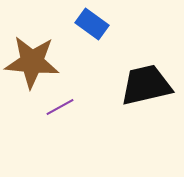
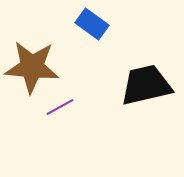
brown star: moved 5 px down
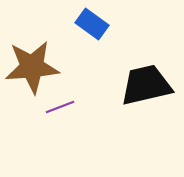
brown star: rotated 10 degrees counterclockwise
purple line: rotated 8 degrees clockwise
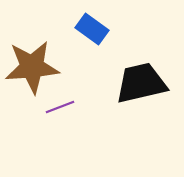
blue rectangle: moved 5 px down
black trapezoid: moved 5 px left, 2 px up
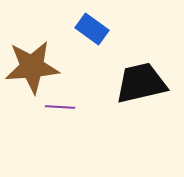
purple line: rotated 24 degrees clockwise
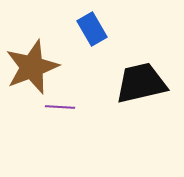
blue rectangle: rotated 24 degrees clockwise
brown star: rotated 16 degrees counterclockwise
